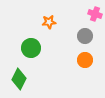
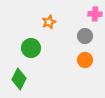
pink cross: rotated 16 degrees counterclockwise
orange star: rotated 16 degrees counterclockwise
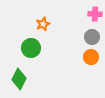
orange star: moved 6 px left, 2 px down
gray circle: moved 7 px right, 1 px down
orange circle: moved 6 px right, 3 px up
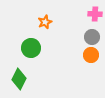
orange star: moved 2 px right, 2 px up
orange circle: moved 2 px up
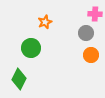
gray circle: moved 6 px left, 4 px up
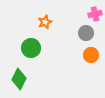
pink cross: rotated 16 degrees counterclockwise
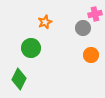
gray circle: moved 3 px left, 5 px up
